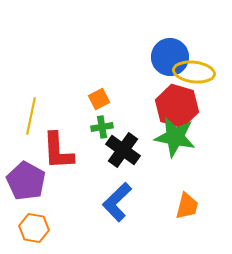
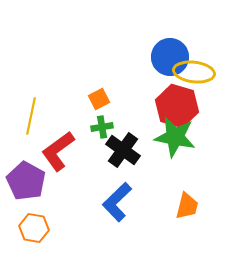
red L-shape: rotated 57 degrees clockwise
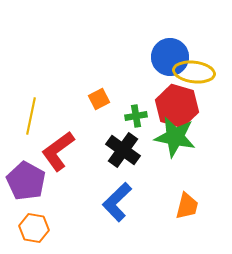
green cross: moved 34 px right, 11 px up
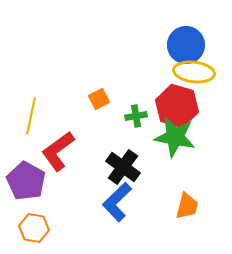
blue circle: moved 16 px right, 12 px up
black cross: moved 17 px down
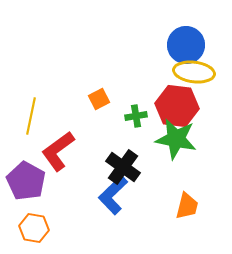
red hexagon: rotated 9 degrees counterclockwise
green star: moved 1 px right, 2 px down
blue L-shape: moved 4 px left, 7 px up
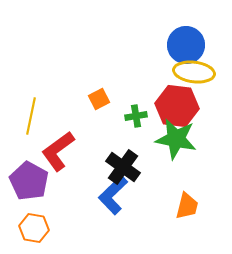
purple pentagon: moved 3 px right
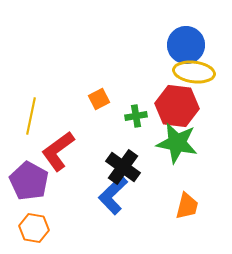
green star: moved 1 px right, 4 px down
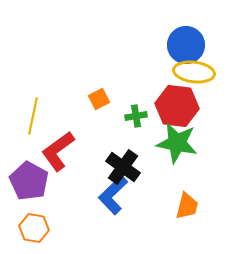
yellow line: moved 2 px right
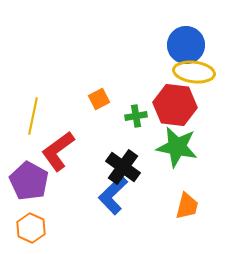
red hexagon: moved 2 px left, 1 px up
green star: moved 4 px down
orange hexagon: moved 3 px left; rotated 16 degrees clockwise
